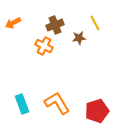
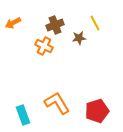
cyan rectangle: moved 1 px right, 11 px down
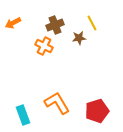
yellow line: moved 3 px left
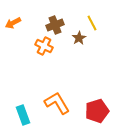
brown star: rotated 24 degrees counterclockwise
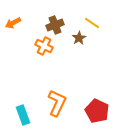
yellow line: rotated 28 degrees counterclockwise
orange L-shape: rotated 56 degrees clockwise
red pentagon: rotated 30 degrees counterclockwise
